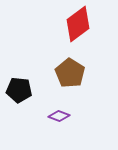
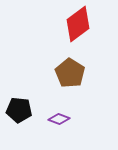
black pentagon: moved 20 px down
purple diamond: moved 3 px down
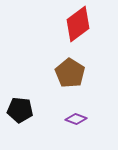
black pentagon: moved 1 px right
purple diamond: moved 17 px right
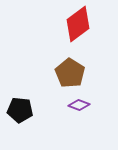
purple diamond: moved 3 px right, 14 px up
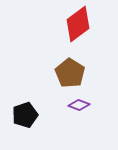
black pentagon: moved 5 px right, 5 px down; rotated 25 degrees counterclockwise
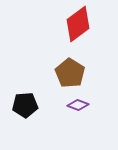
purple diamond: moved 1 px left
black pentagon: moved 10 px up; rotated 15 degrees clockwise
